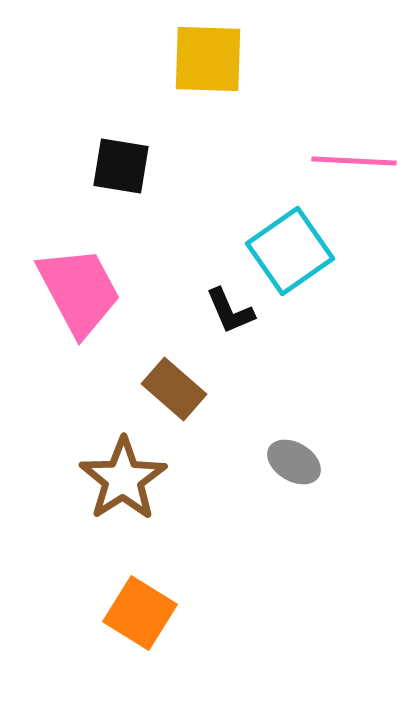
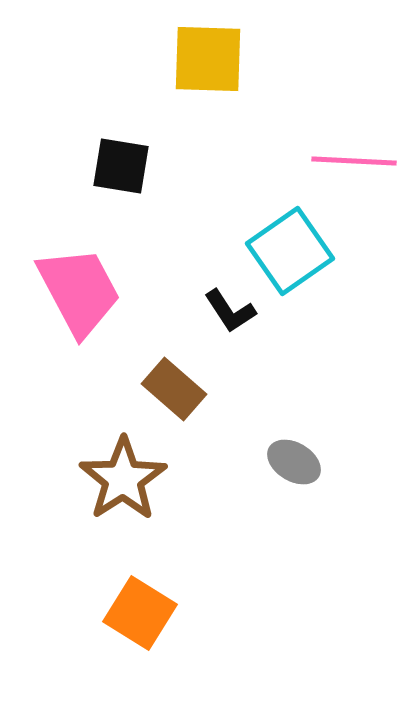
black L-shape: rotated 10 degrees counterclockwise
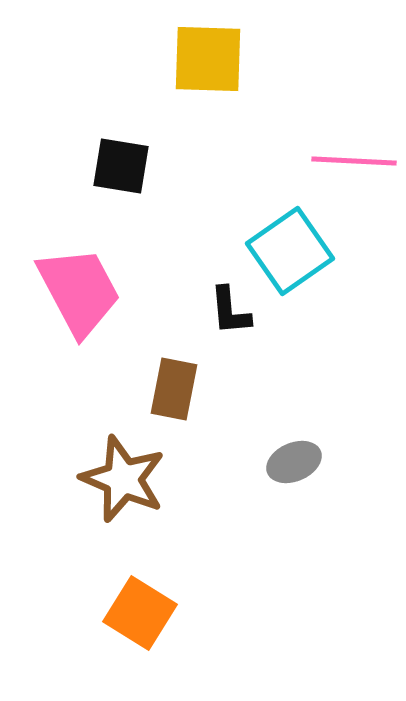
black L-shape: rotated 28 degrees clockwise
brown rectangle: rotated 60 degrees clockwise
gray ellipse: rotated 54 degrees counterclockwise
brown star: rotated 16 degrees counterclockwise
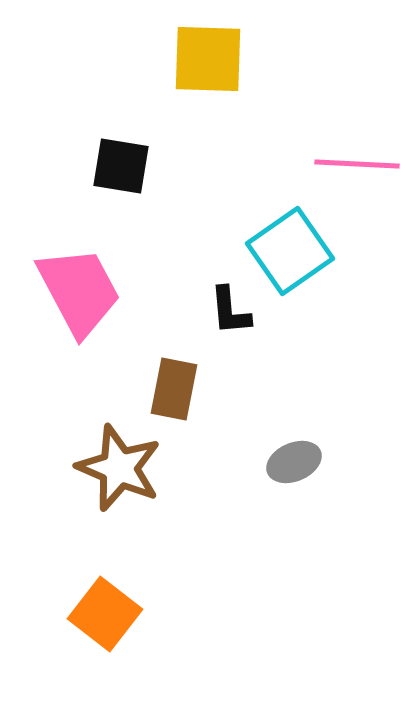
pink line: moved 3 px right, 3 px down
brown star: moved 4 px left, 11 px up
orange square: moved 35 px left, 1 px down; rotated 6 degrees clockwise
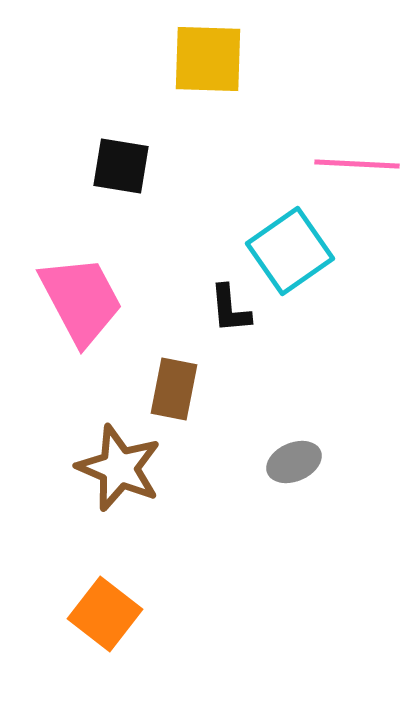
pink trapezoid: moved 2 px right, 9 px down
black L-shape: moved 2 px up
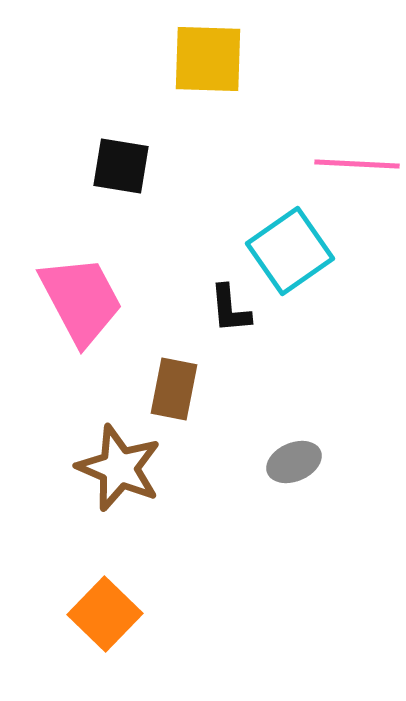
orange square: rotated 6 degrees clockwise
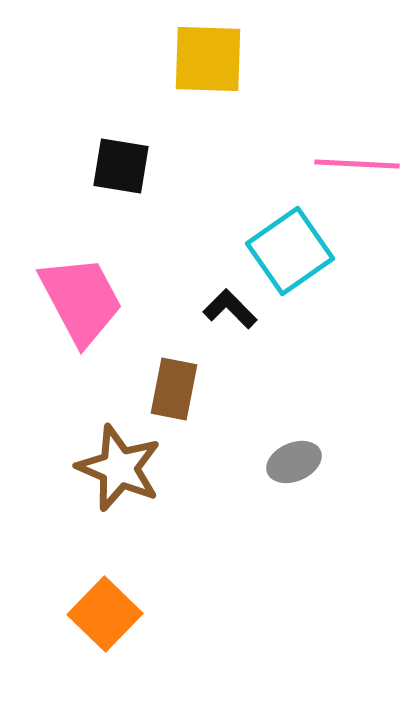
black L-shape: rotated 140 degrees clockwise
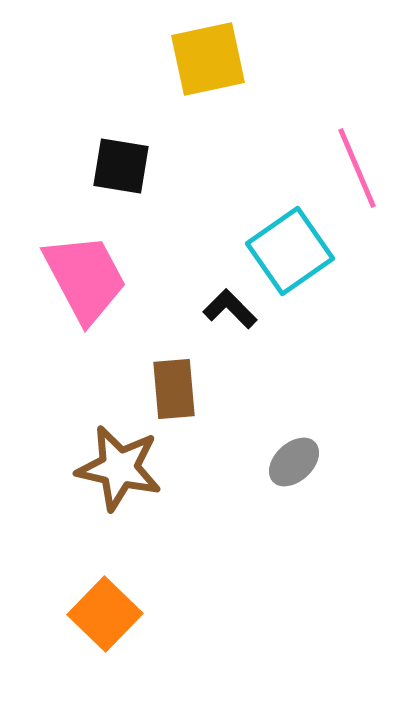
yellow square: rotated 14 degrees counterclockwise
pink line: moved 4 px down; rotated 64 degrees clockwise
pink trapezoid: moved 4 px right, 22 px up
brown rectangle: rotated 16 degrees counterclockwise
gray ellipse: rotated 20 degrees counterclockwise
brown star: rotated 10 degrees counterclockwise
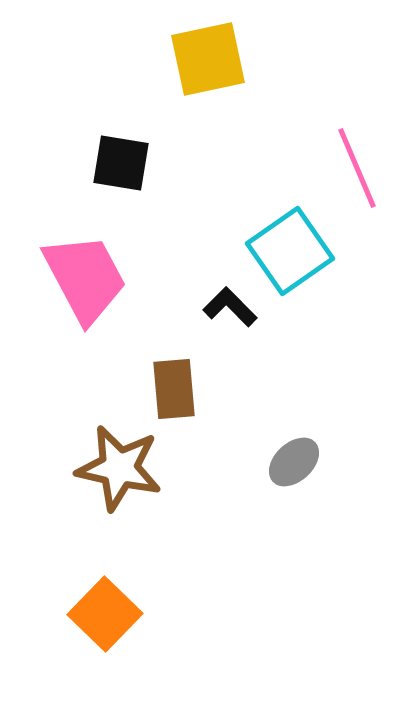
black square: moved 3 px up
black L-shape: moved 2 px up
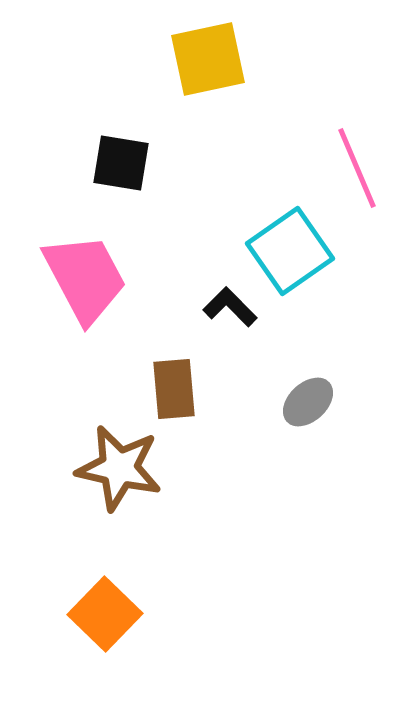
gray ellipse: moved 14 px right, 60 px up
